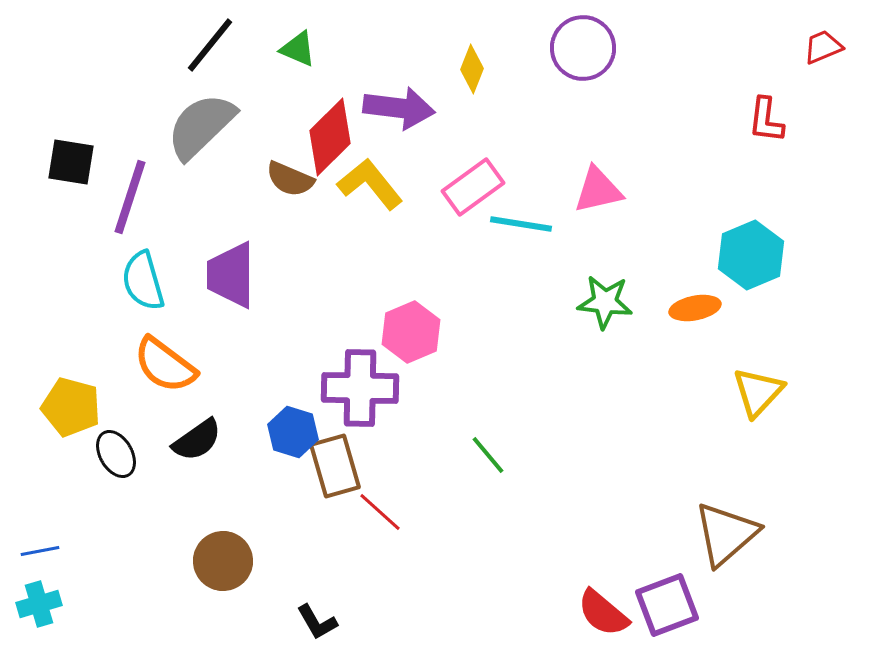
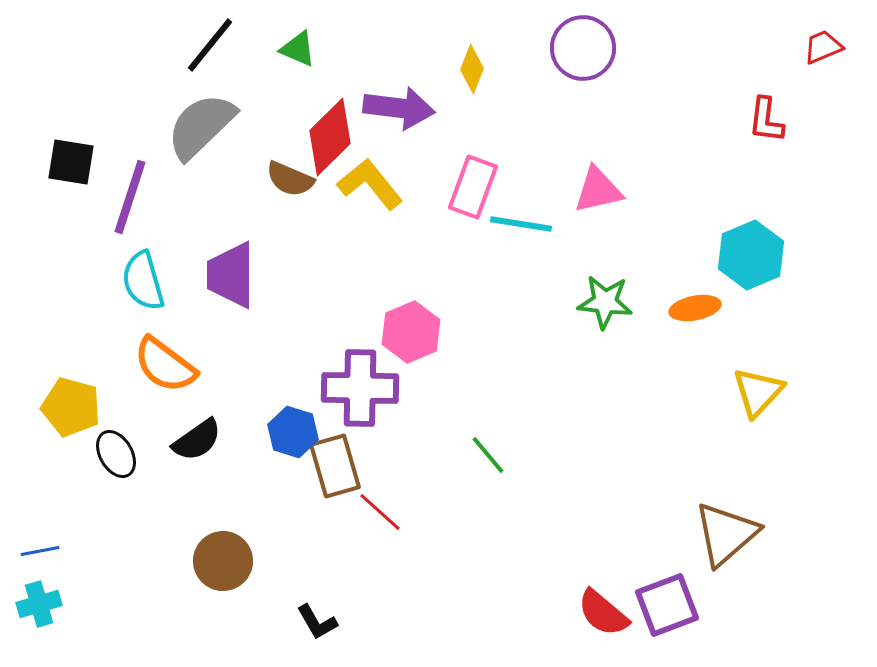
pink rectangle: rotated 34 degrees counterclockwise
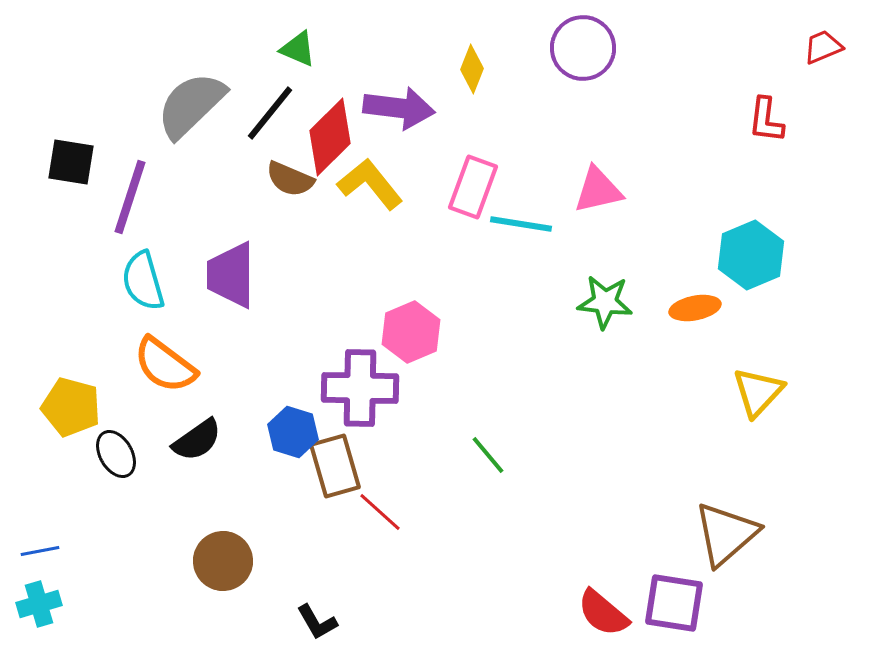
black line: moved 60 px right, 68 px down
gray semicircle: moved 10 px left, 21 px up
purple square: moved 7 px right, 2 px up; rotated 30 degrees clockwise
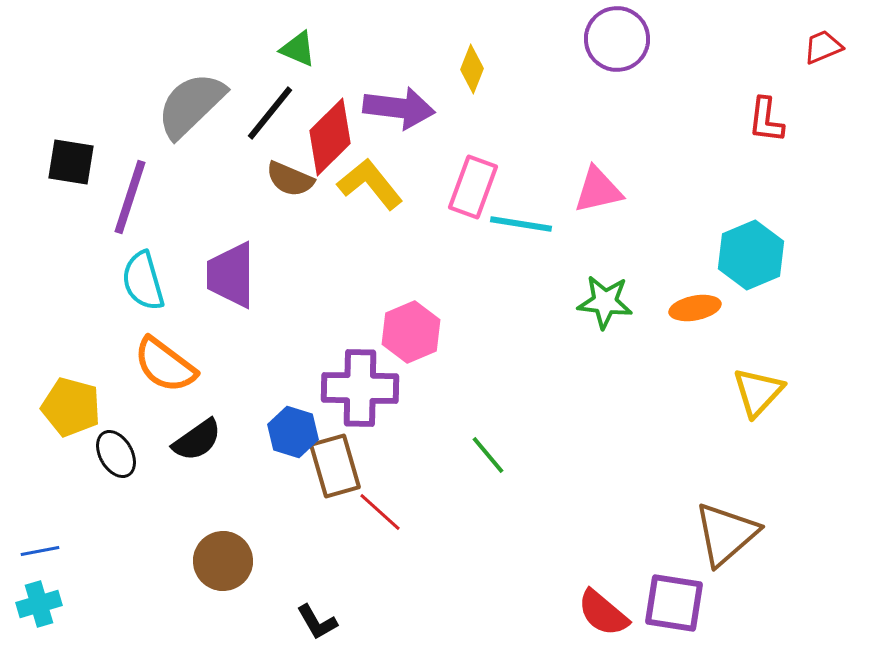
purple circle: moved 34 px right, 9 px up
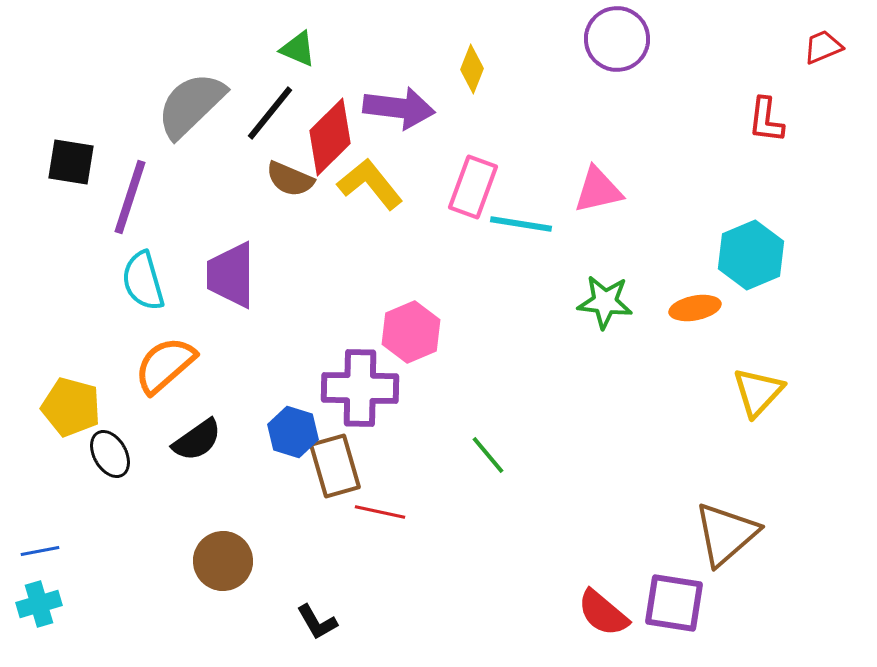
orange semicircle: rotated 102 degrees clockwise
black ellipse: moved 6 px left
red line: rotated 30 degrees counterclockwise
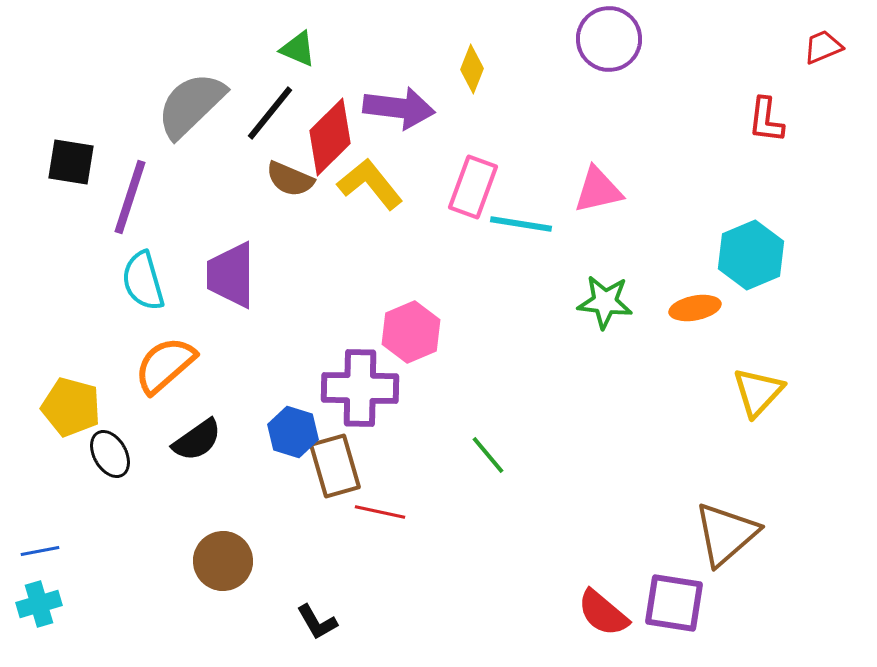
purple circle: moved 8 px left
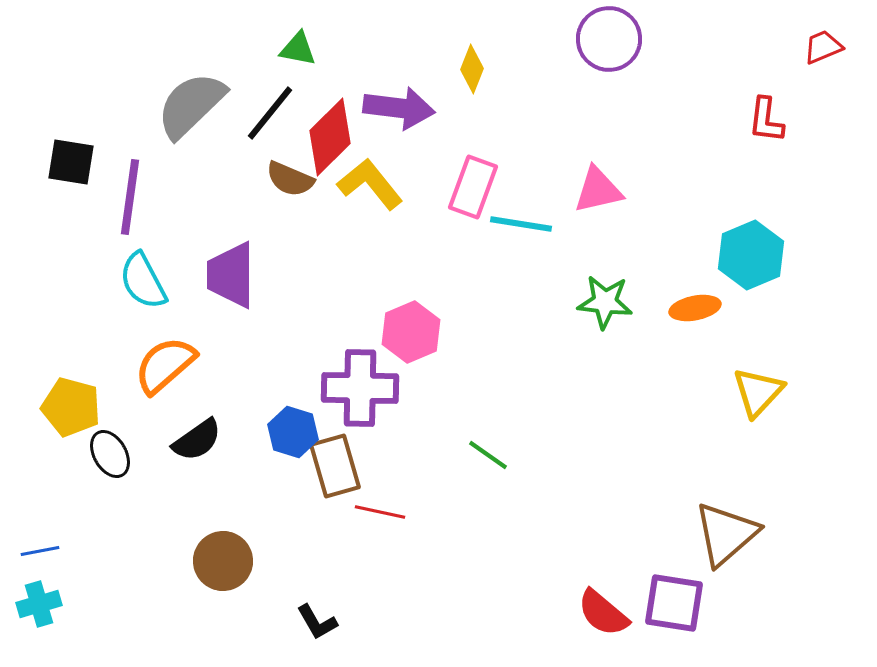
green triangle: rotated 12 degrees counterclockwise
purple line: rotated 10 degrees counterclockwise
cyan semicircle: rotated 12 degrees counterclockwise
green line: rotated 15 degrees counterclockwise
